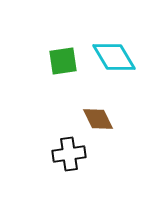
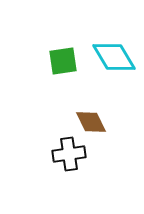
brown diamond: moved 7 px left, 3 px down
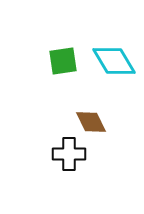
cyan diamond: moved 4 px down
black cross: rotated 8 degrees clockwise
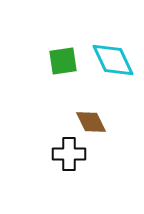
cyan diamond: moved 1 px left, 1 px up; rotated 6 degrees clockwise
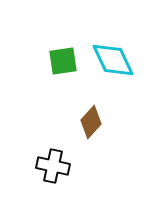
brown diamond: rotated 68 degrees clockwise
black cross: moved 16 px left, 12 px down; rotated 12 degrees clockwise
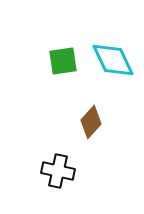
black cross: moved 5 px right, 5 px down
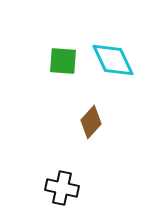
green square: rotated 12 degrees clockwise
black cross: moved 4 px right, 17 px down
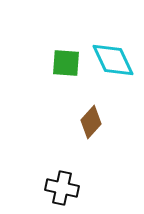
green square: moved 3 px right, 2 px down
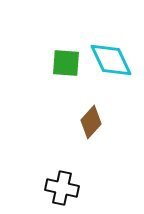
cyan diamond: moved 2 px left
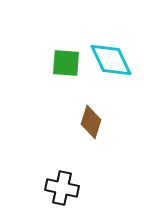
brown diamond: rotated 24 degrees counterclockwise
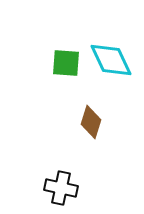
black cross: moved 1 px left
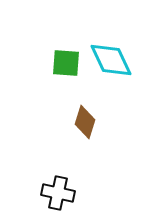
brown diamond: moved 6 px left
black cross: moved 3 px left, 5 px down
